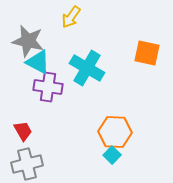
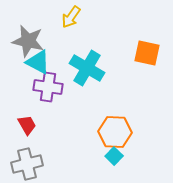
red trapezoid: moved 4 px right, 6 px up
cyan square: moved 2 px right, 1 px down
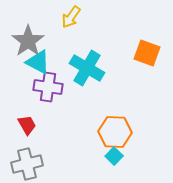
gray star: rotated 24 degrees clockwise
orange square: rotated 8 degrees clockwise
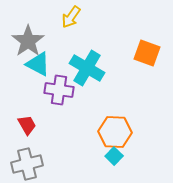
cyan triangle: moved 2 px down
purple cross: moved 11 px right, 3 px down
